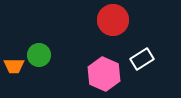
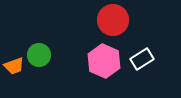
orange trapezoid: rotated 20 degrees counterclockwise
pink hexagon: moved 13 px up
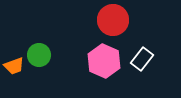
white rectangle: rotated 20 degrees counterclockwise
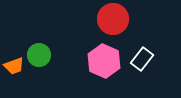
red circle: moved 1 px up
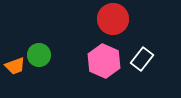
orange trapezoid: moved 1 px right
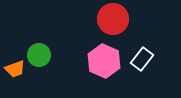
orange trapezoid: moved 3 px down
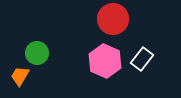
green circle: moved 2 px left, 2 px up
pink hexagon: moved 1 px right
orange trapezoid: moved 5 px right, 7 px down; rotated 140 degrees clockwise
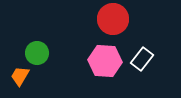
pink hexagon: rotated 20 degrees counterclockwise
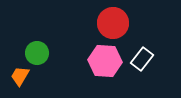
red circle: moved 4 px down
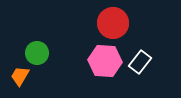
white rectangle: moved 2 px left, 3 px down
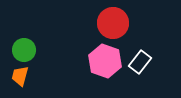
green circle: moved 13 px left, 3 px up
pink hexagon: rotated 16 degrees clockwise
orange trapezoid: rotated 15 degrees counterclockwise
